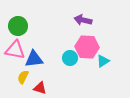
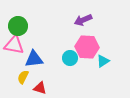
purple arrow: rotated 36 degrees counterclockwise
pink triangle: moved 1 px left, 5 px up
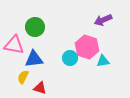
purple arrow: moved 20 px right
green circle: moved 17 px right, 1 px down
pink hexagon: rotated 15 degrees clockwise
cyan triangle: rotated 24 degrees clockwise
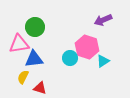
pink triangle: moved 5 px right, 1 px up; rotated 20 degrees counterclockwise
cyan triangle: rotated 24 degrees counterclockwise
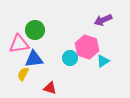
green circle: moved 3 px down
yellow semicircle: moved 3 px up
red triangle: moved 10 px right
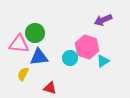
green circle: moved 3 px down
pink triangle: rotated 15 degrees clockwise
blue triangle: moved 5 px right, 2 px up
